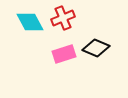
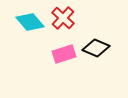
red cross: rotated 25 degrees counterclockwise
cyan diamond: rotated 12 degrees counterclockwise
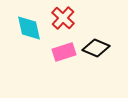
cyan diamond: moved 1 px left, 6 px down; rotated 28 degrees clockwise
pink rectangle: moved 2 px up
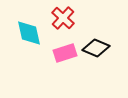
cyan diamond: moved 5 px down
pink rectangle: moved 1 px right, 1 px down
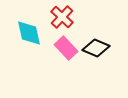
red cross: moved 1 px left, 1 px up
pink rectangle: moved 1 px right, 5 px up; rotated 65 degrees clockwise
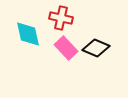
red cross: moved 1 px left, 1 px down; rotated 30 degrees counterclockwise
cyan diamond: moved 1 px left, 1 px down
